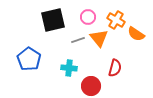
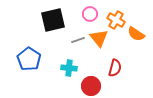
pink circle: moved 2 px right, 3 px up
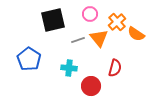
orange cross: moved 1 px right, 2 px down; rotated 18 degrees clockwise
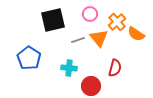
blue pentagon: moved 1 px up
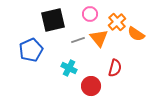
blue pentagon: moved 2 px right, 8 px up; rotated 15 degrees clockwise
cyan cross: rotated 21 degrees clockwise
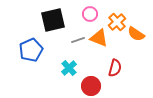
orange triangle: rotated 30 degrees counterclockwise
cyan cross: rotated 21 degrees clockwise
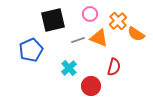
orange cross: moved 1 px right, 1 px up
red semicircle: moved 1 px left, 1 px up
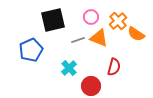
pink circle: moved 1 px right, 3 px down
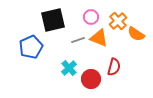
blue pentagon: moved 3 px up
red circle: moved 7 px up
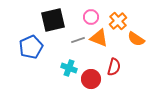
orange semicircle: moved 5 px down
cyan cross: rotated 28 degrees counterclockwise
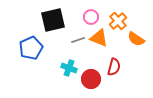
blue pentagon: moved 1 px down
